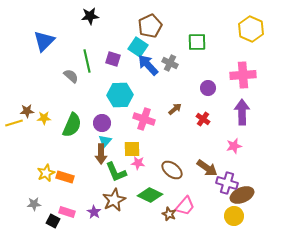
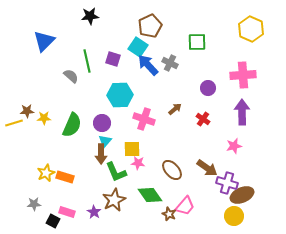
brown ellipse at (172, 170): rotated 10 degrees clockwise
green diamond at (150, 195): rotated 30 degrees clockwise
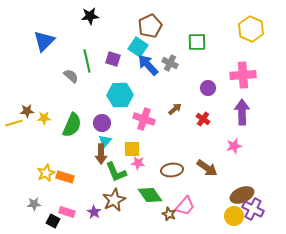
brown ellipse at (172, 170): rotated 55 degrees counterclockwise
purple cross at (227, 183): moved 26 px right, 26 px down; rotated 10 degrees clockwise
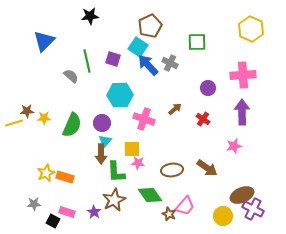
green L-shape at (116, 172): rotated 20 degrees clockwise
yellow circle at (234, 216): moved 11 px left
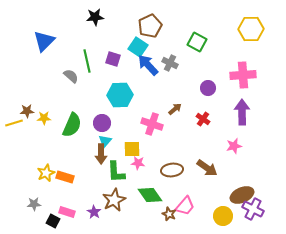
black star at (90, 16): moved 5 px right, 1 px down
yellow hexagon at (251, 29): rotated 25 degrees counterclockwise
green square at (197, 42): rotated 30 degrees clockwise
pink cross at (144, 119): moved 8 px right, 5 px down
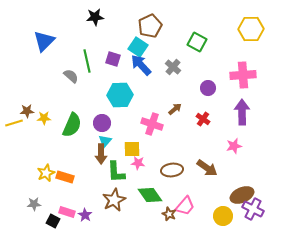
gray cross at (170, 63): moved 3 px right, 4 px down; rotated 14 degrees clockwise
blue arrow at (148, 65): moved 7 px left
purple star at (94, 212): moved 9 px left, 3 px down
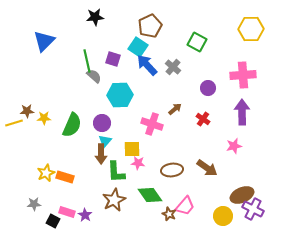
blue arrow at (141, 65): moved 6 px right
gray semicircle at (71, 76): moved 23 px right
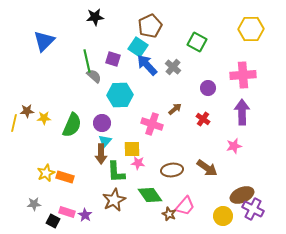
yellow line at (14, 123): rotated 60 degrees counterclockwise
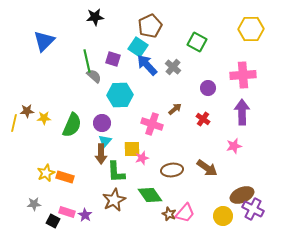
pink star at (138, 163): moved 4 px right, 5 px up; rotated 24 degrees counterclockwise
pink trapezoid at (185, 206): moved 7 px down
